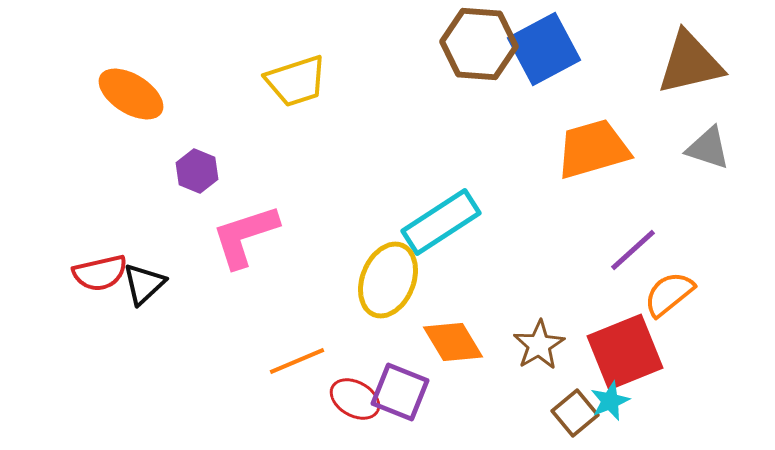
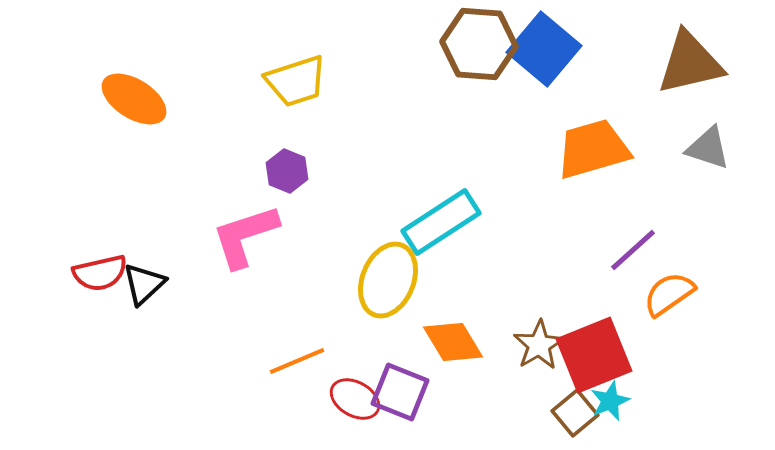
blue square: rotated 22 degrees counterclockwise
orange ellipse: moved 3 px right, 5 px down
purple hexagon: moved 90 px right
orange semicircle: rotated 4 degrees clockwise
red square: moved 31 px left, 3 px down
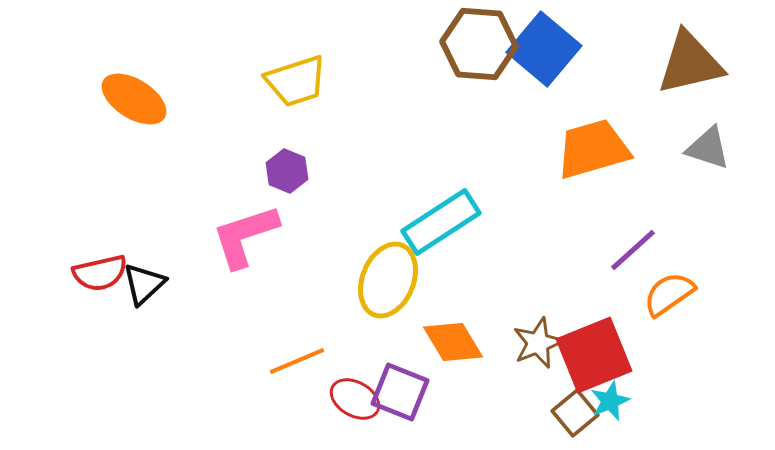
brown star: moved 1 px left, 2 px up; rotated 9 degrees clockwise
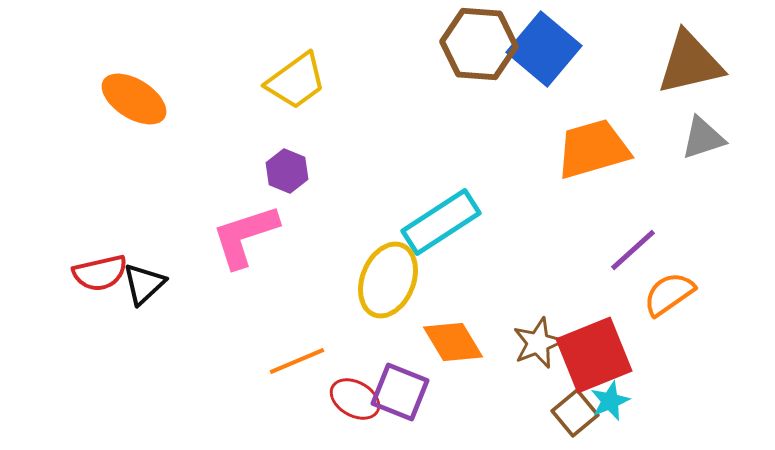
yellow trapezoid: rotated 18 degrees counterclockwise
gray triangle: moved 5 px left, 10 px up; rotated 36 degrees counterclockwise
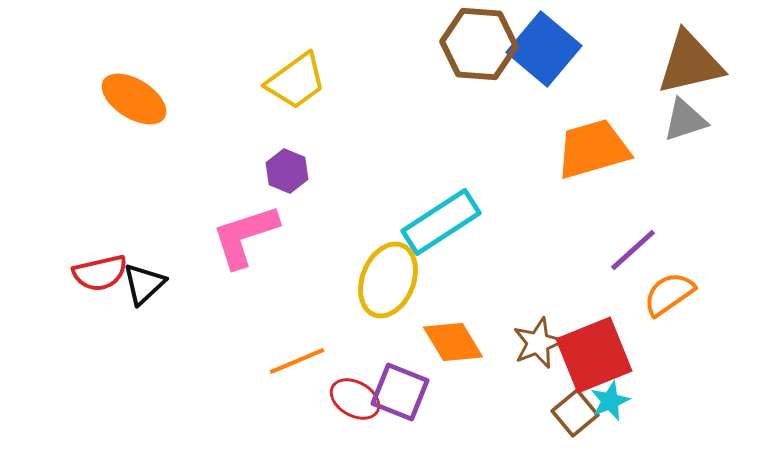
gray triangle: moved 18 px left, 18 px up
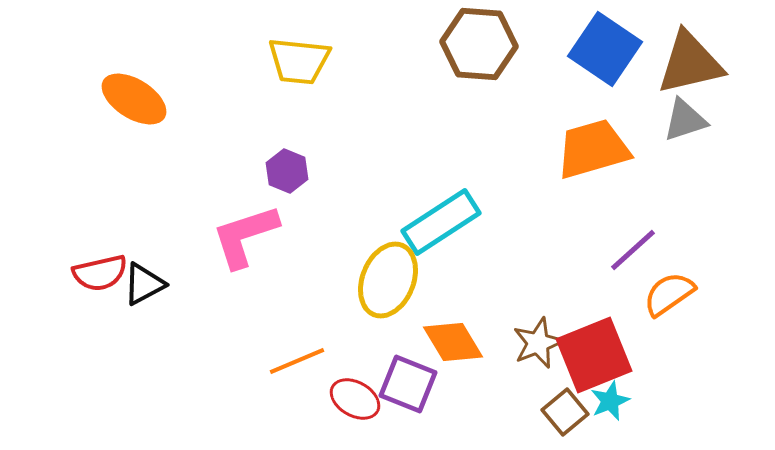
blue square: moved 61 px right; rotated 6 degrees counterclockwise
yellow trapezoid: moved 3 px right, 20 px up; rotated 42 degrees clockwise
black triangle: rotated 15 degrees clockwise
purple square: moved 8 px right, 8 px up
brown square: moved 10 px left, 1 px up
